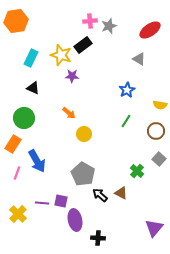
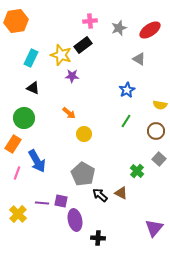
gray star: moved 10 px right, 2 px down
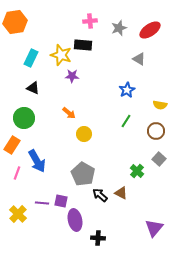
orange hexagon: moved 1 px left, 1 px down
black rectangle: rotated 42 degrees clockwise
orange rectangle: moved 1 px left, 1 px down
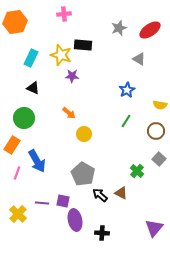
pink cross: moved 26 px left, 7 px up
purple square: moved 2 px right
black cross: moved 4 px right, 5 px up
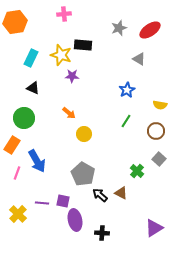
purple triangle: rotated 18 degrees clockwise
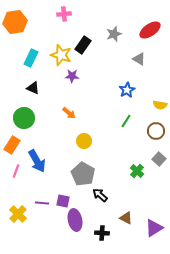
gray star: moved 5 px left, 6 px down
black rectangle: rotated 60 degrees counterclockwise
yellow circle: moved 7 px down
pink line: moved 1 px left, 2 px up
brown triangle: moved 5 px right, 25 px down
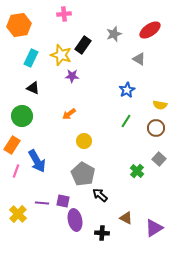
orange hexagon: moved 4 px right, 3 px down
orange arrow: moved 1 px down; rotated 104 degrees clockwise
green circle: moved 2 px left, 2 px up
brown circle: moved 3 px up
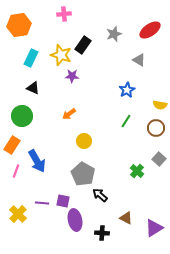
gray triangle: moved 1 px down
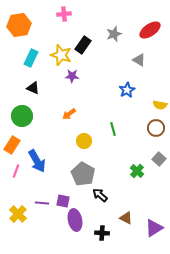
green line: moved 13 px left, 8 px down; rotated 48 degrees counterclockwise
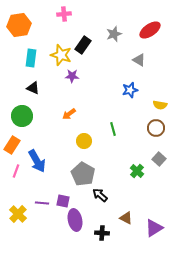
cyan rectangle: rotated 18 degrees counterclockwise
blue star: moved 3 px right; rotated 14 degrees clockwise
